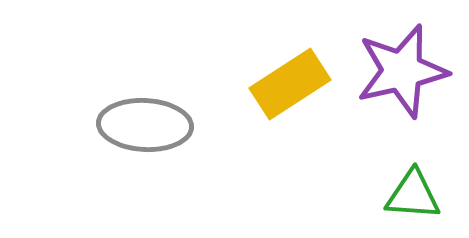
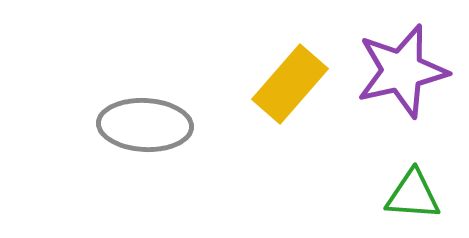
yellow rectangle: rotated 16 degrees counterclockwise
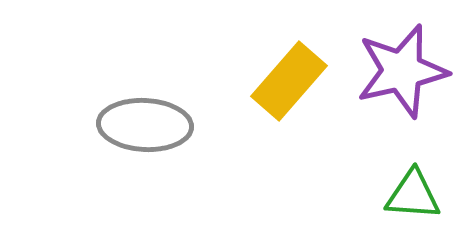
yellow rectangle: moved 1 px left, 3 px up
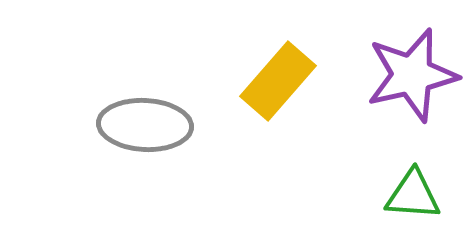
purple star: moved 10 px right, 4 px down
yellow rectangle: moved 11 px left
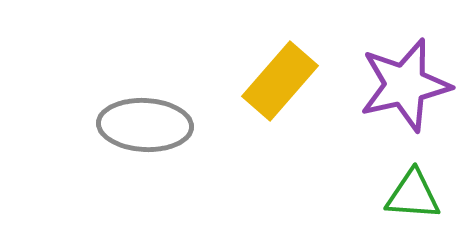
purple star: moved 7 px left, 10 px down
yellow rectangle: moved 2 px right
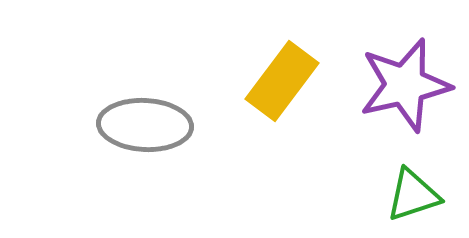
yellow rectangle: moved 2 px right; rotated 4 degrees counterclockwise
green triangle: rotated 22 degrees counterclockwise
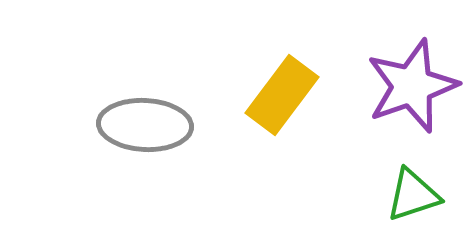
yellow rectangle: moved 14 px down
purple star: moved 7 px right, 1 px down; rotated 6 degrees counterclockwise
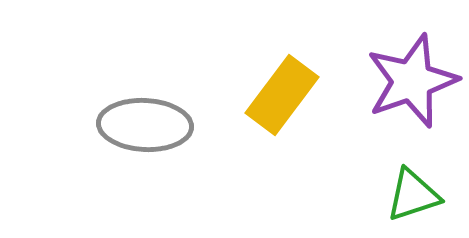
purple star: moved 5 px up
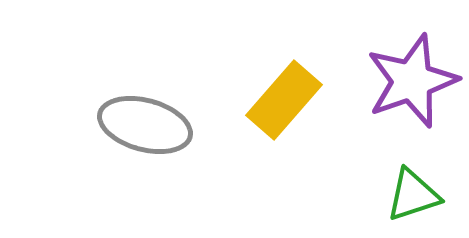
yellow rectangle: moved 2 px right, 5 px down; rotated 4 degrees clockwise
gray ellipse: rotated 12 degrees clockwise
